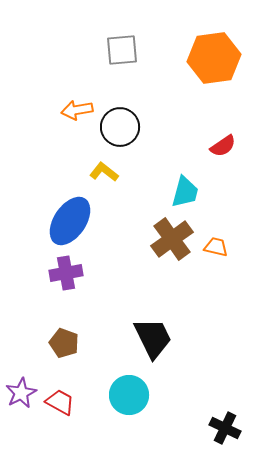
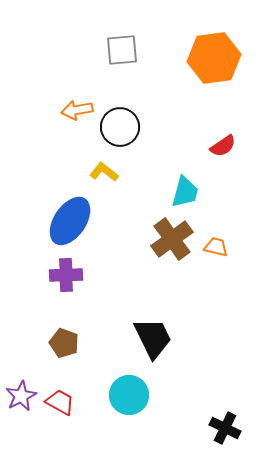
purple cross: moved 2 px down; rotated 8 degrees clockwise
purple star: moved 3 px down
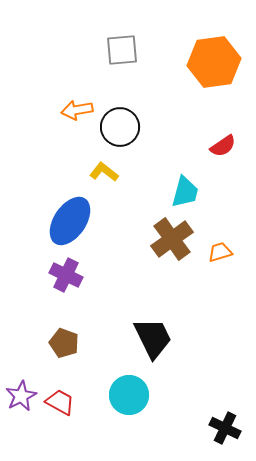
orange hexagon: moved 4 px down
orange trapezoid: moved 4 px right, 5 px down; rotated 30 degrees counterclockwise
purple cross: rotated 28 degrees clockwise
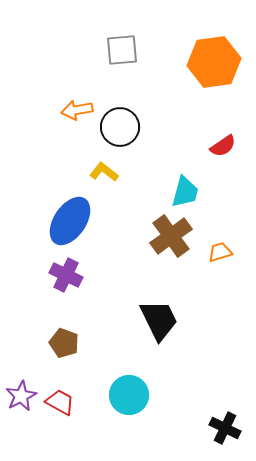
brown cross: moved 1 px left, 3 px up
black trapezoid: moved 6 px right, 18 px up
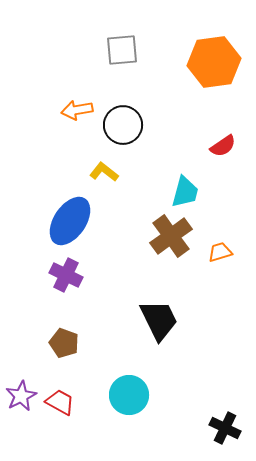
black circle: moved 3 px right, 2 px up
